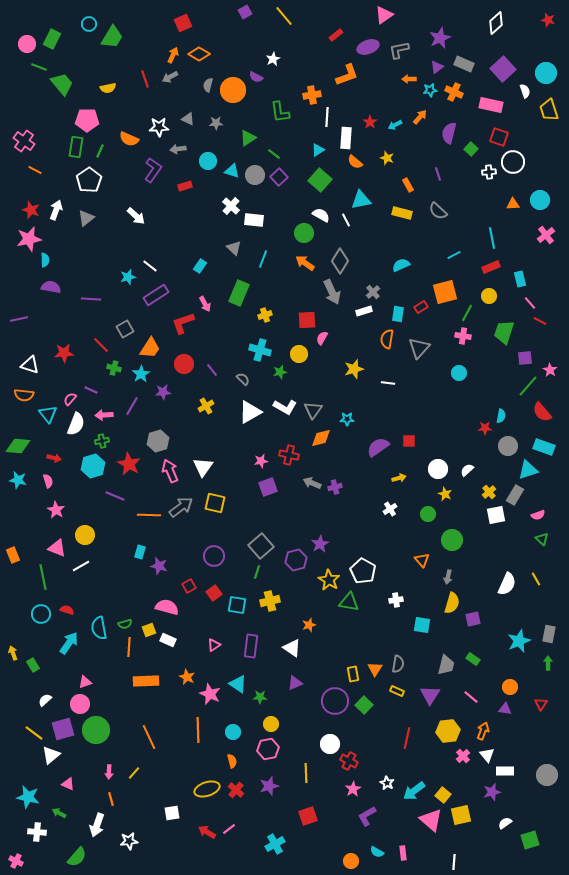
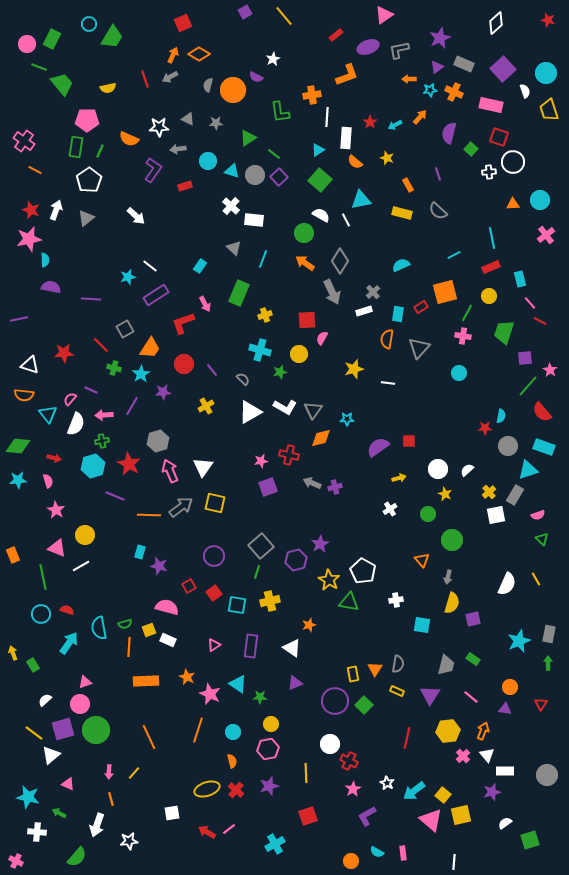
cyan star at (18, 480): rotated 18 degrees counterclockwise
orange line at (198, 730): rotated 20 degrees clockwise
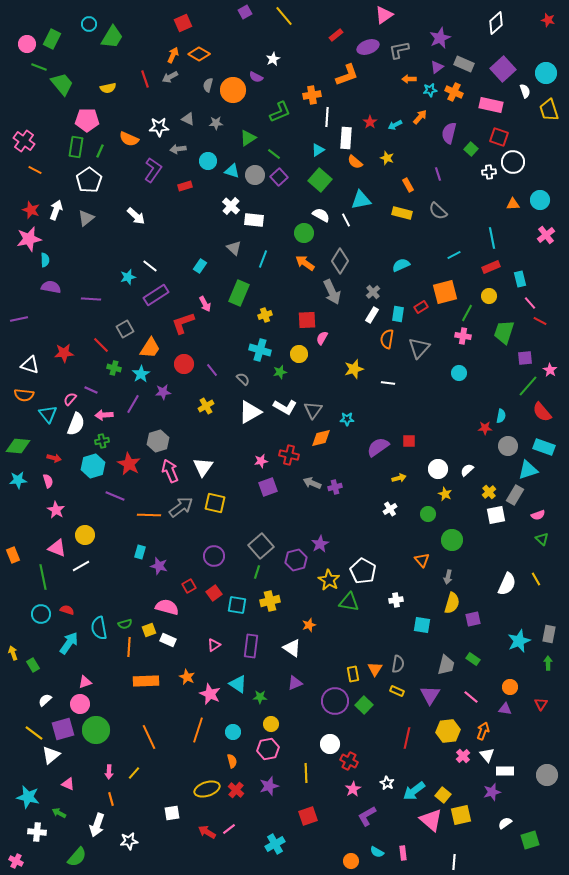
green L-shape at (280, 112): rotated 105 degrees counterclockwise
white rectangle at (364, 311): moved 8 px right, 4 px down; rotated 42 degrees counterclockwise
purple line at (132, 406): moved 1 px right, 2 px up
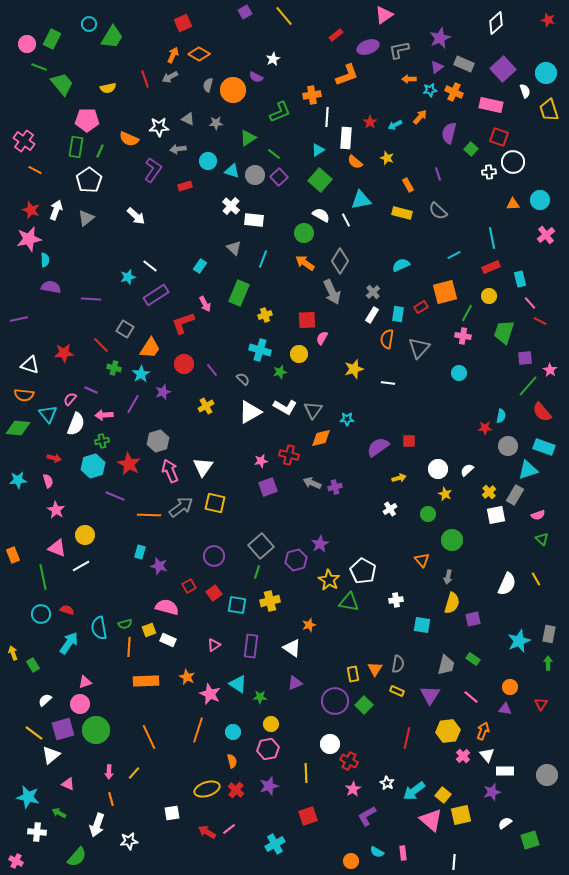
gray square at (125, 329): rotated 30 degrees counterclockwise
purple star at (163, 392): rotated 14 degrees counterclockwise
green diamond at (18, 446): moved 18 px up
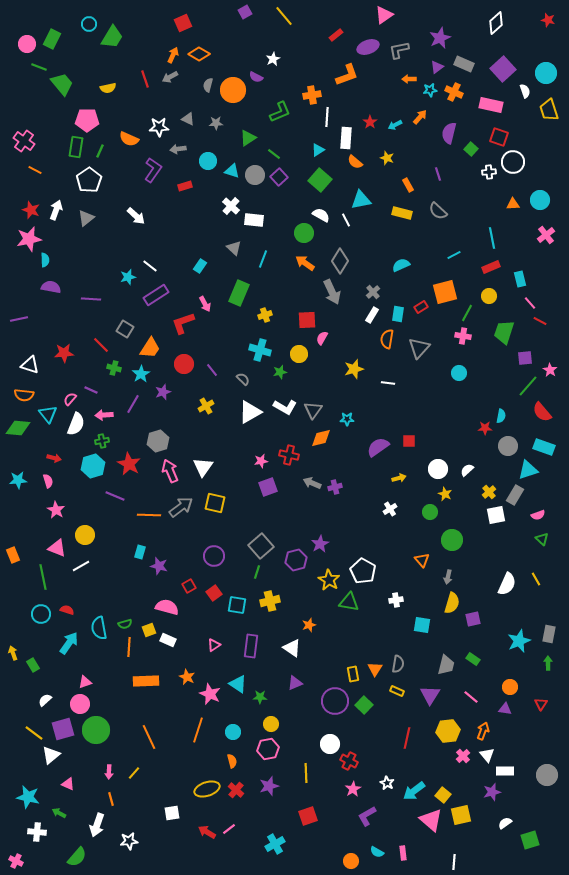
green circle at (428, 514): moved 2 px right, 2 px up
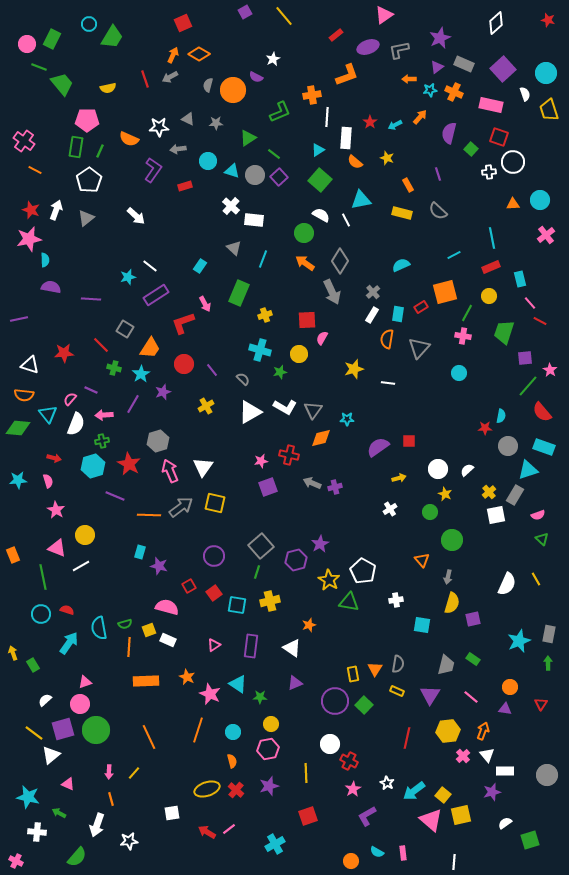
white semicircle at (525, 91): moved 3 px down
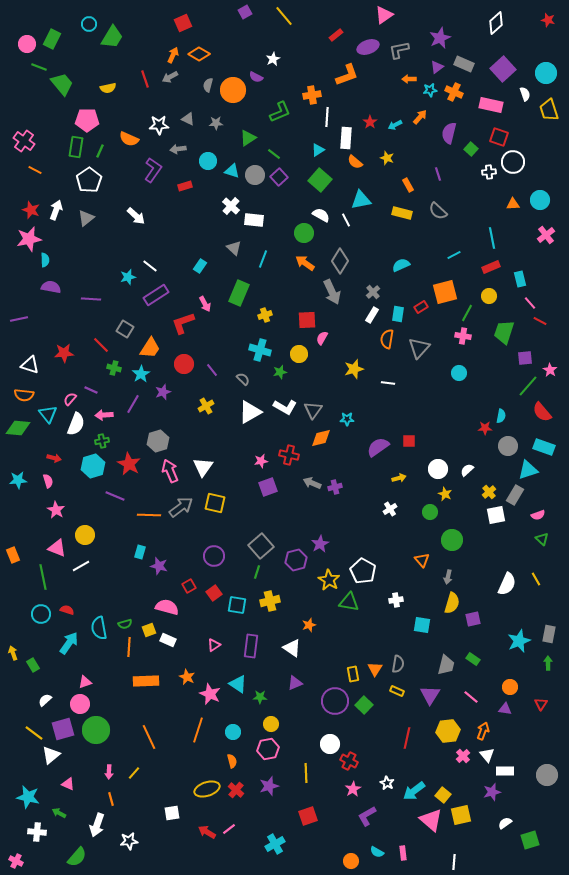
white star at (159, 127): moved 2 px up
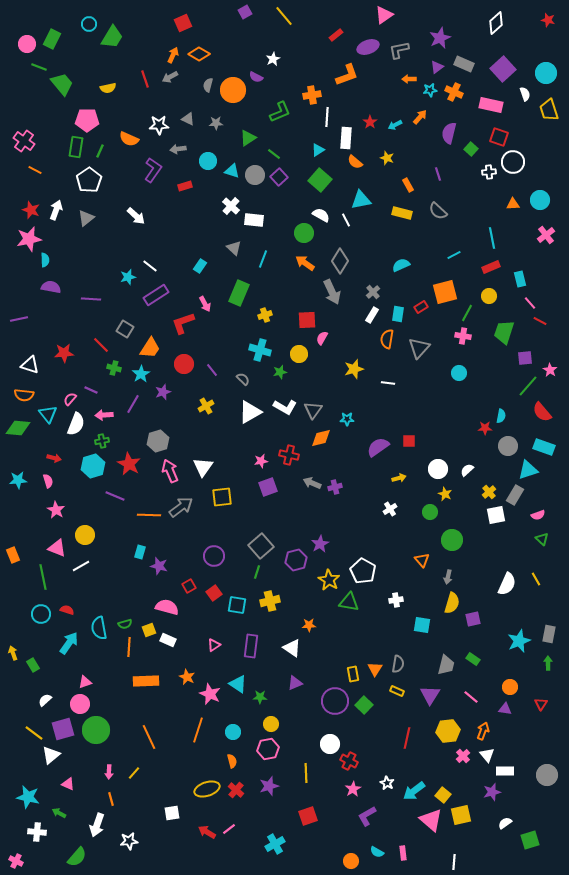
yellow square at (215, 503): moved 7 px right, 6 px up; rotated 20 degrees counterclockwise
orange star at (309, 625): rotated 16 degrees clockwise
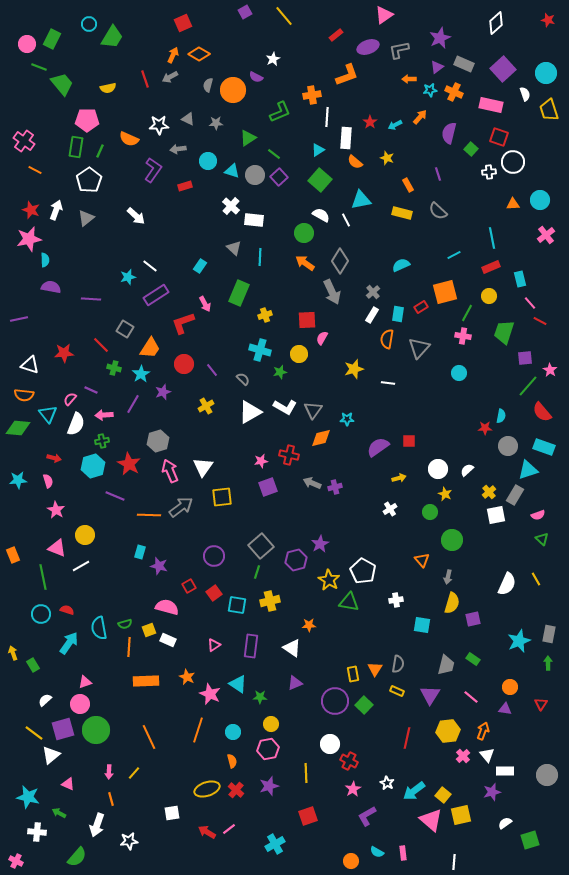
cyan line at (263, 259): moved 3 px left, 2 px up; rotated 18 degrees counterclockwise
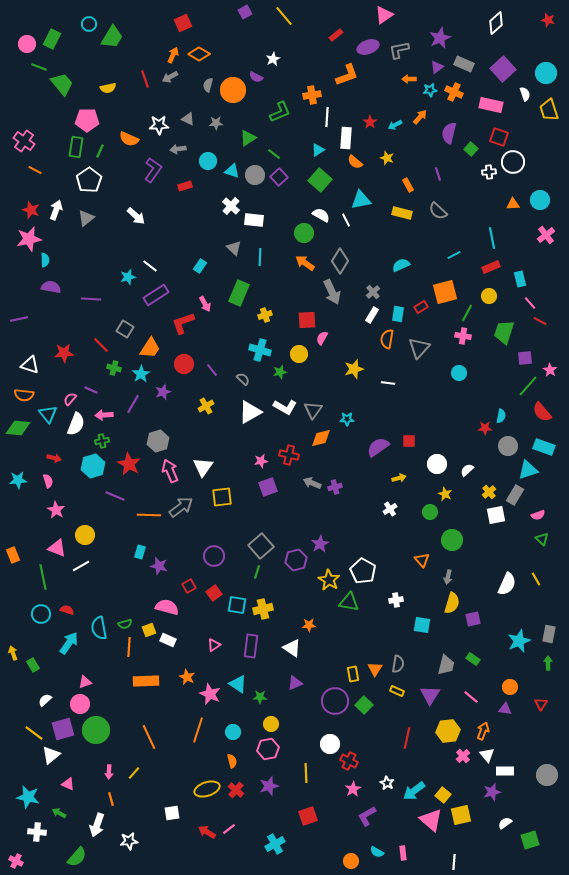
white circle at (438, 469): moved 1 px left, 5 px up
yellow cross at (270, 601): moved 7 px left, 8 px down
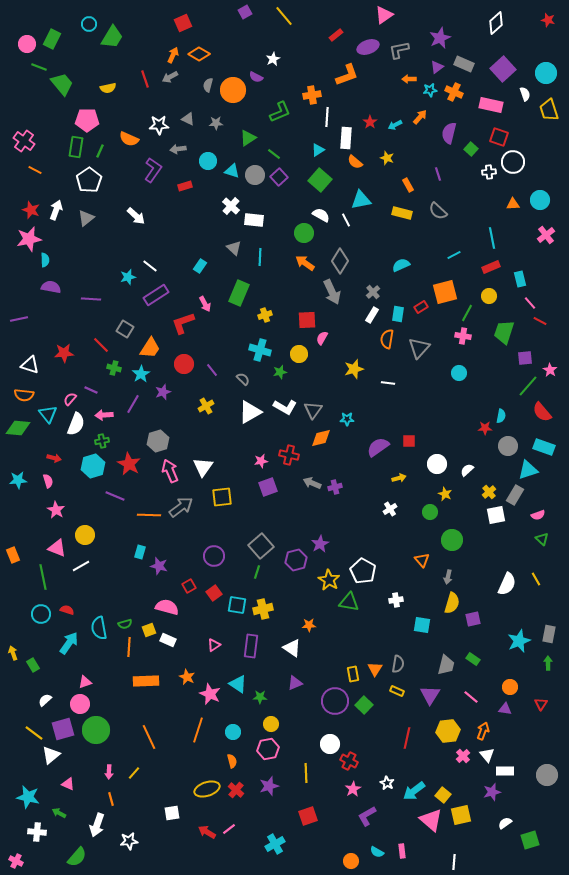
pink rectangle at (403, 853): moved 1 px left, 2 px up
